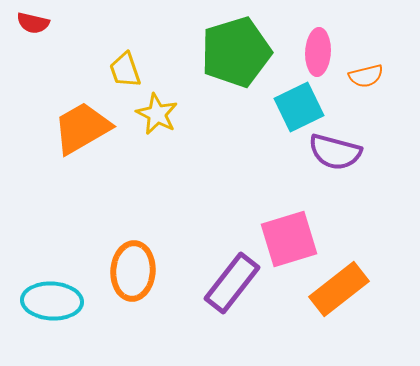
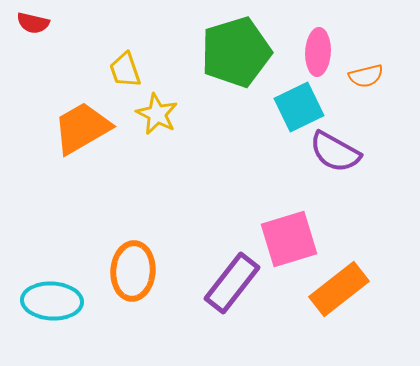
purple semicircle: rotated 14 degrees clockwise
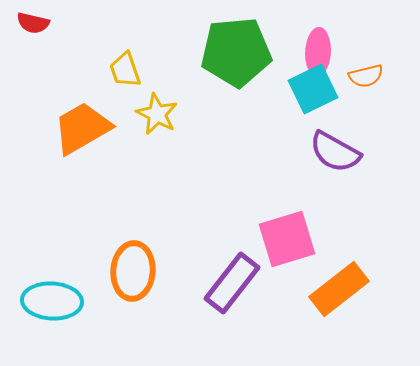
green pentagon: rotated 12 degrees clockwise
cyan square: moved 14 px right, 18 px up
pink square: moved 2 px left
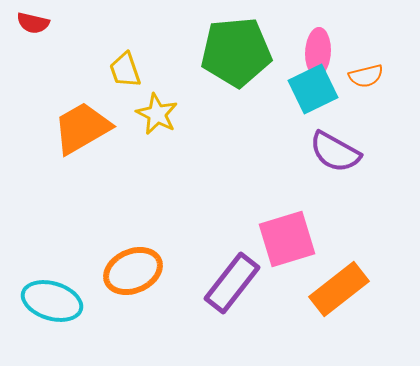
orange ellipse: rotated 62 degrees clockwise
cyan ellipse: rotated 14 degrees clockwise
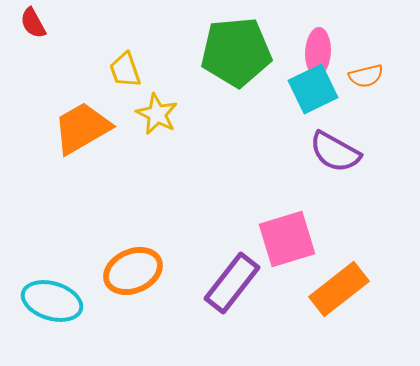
red semicircle: rotated 48 degrees clockwise
